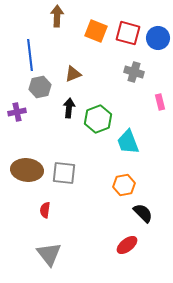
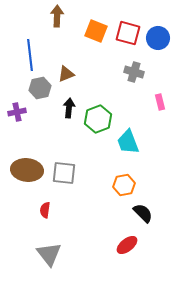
brown triangle: moved 7 px left
gray hexagon: moved 1 px down
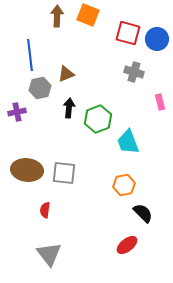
orange square: moved 8 px left, 16 px up
blue circle: moved 1 px left, 1 px down
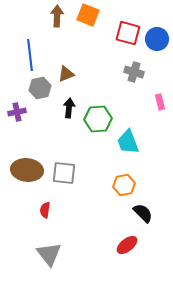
green hexagon: rotated 16 degrees clockwise
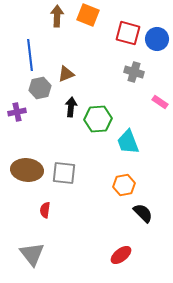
pink rectangle: rotated 42 degrees counterclockwise
black arrow: moved 2 px right, 1 px up
red ellipse: moved 6 px left, 10 px down
gray triangle: moved 17 px left
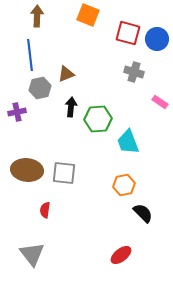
brown arrow: moved 20 px left
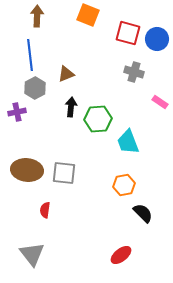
gray hexagon: moved 5 px left; rotated 15 degrees counterclockwise
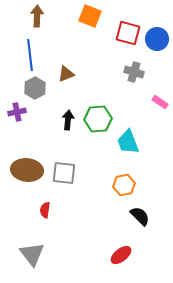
orange square: moved 2 px right, 1 px down
black arrow: moved 3 px left, 13 px down
black semicircle: moved 3 px left, 3 px down
